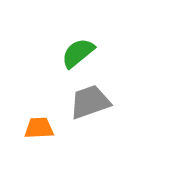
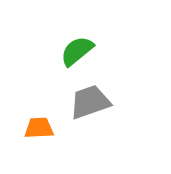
green semicircle: moved 1 px left, 2 px up
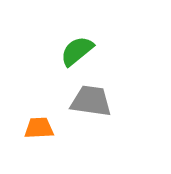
gray trapezoid: moved 1 px right, 1 px up; rotated 27 degrees clockwise
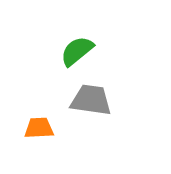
gray trapezoid: moved 1 px up
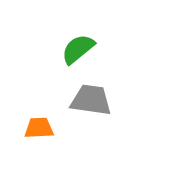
green semicircle: moved 1 px right, 2 px up
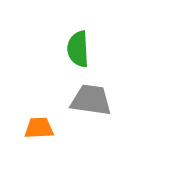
green semicircle: rotated 54 degrees counterclockwise
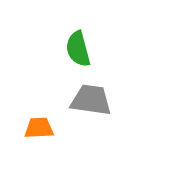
green semicircle: rotated 12 degrees counterclockwise
